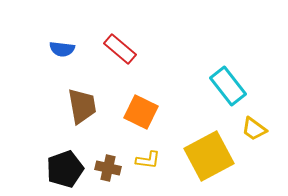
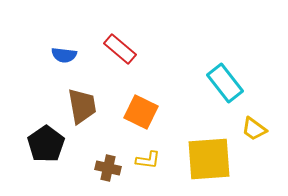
blue semicircle: moved 2 px right, 6 px down
cyan rectangle: moved 3 px left, 3 px up
yellow square: moved 3 px down; rotated 24 degrees clockwise
black pentagon: moved 19 px left, 25 px up; rotated 15 degrees counterclockwise
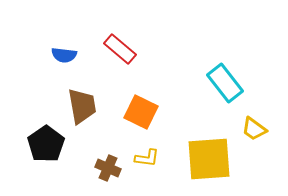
yellow L-shape: moved 1 px left, 2 px up
brown cross: rotated 10 degrees clockwise
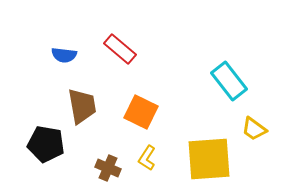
cyan rectangle: moved 4 px right, 2 px up
black pentagon: rotated 27 degrees counterclockwise
yellow L-shape: rotated 115 degrees clockwise
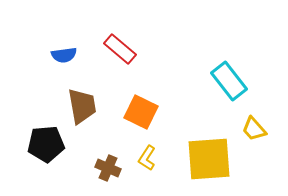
blue semicircle: rotated 15 degrees counterclockwise
yellow trapezoid: rotated 12 degrees clockwise
black pentagon: rotated 15 degrees counterclockwise
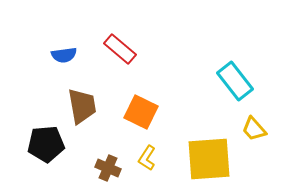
cyan rectangle: moved 6 px right
